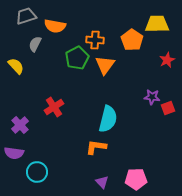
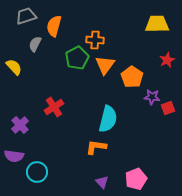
orange semicircle: moved 1 px left; rotated 95 degrees clockwise
orange pentagon: moved 37 px down
yellow semicircle: moved 2 px left, 1 px down
purple semicircle: moved 3 px down
pink pentagon: rotated 20 degrees counterclockwise
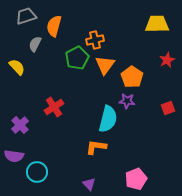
orange cross: rotated 18 degrees counterclockwise
yellow semicircle: moved 3 px right
purple star: moved 25 px left, 4 px down
purple triangle: moved 13 px left, 2 px down
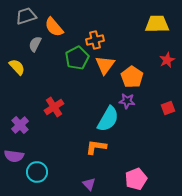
orange semicircle: moved 1 px down; rotated 55 degrees counterclockwise
cyan semicircle: rotated 16 degrees clockwise
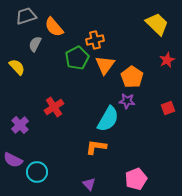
yellow trapezoid: rotated 45 degrees clockwise
purple semicircle: moved 1 px left, 4 px down; rotated 18 degrees clockwise
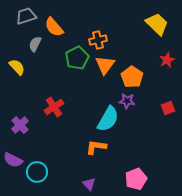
orange cross: moved 3 px right
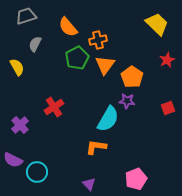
orange semicircle: moved 14 px right
yellow semicircle: rotated 12 degrees clockwise
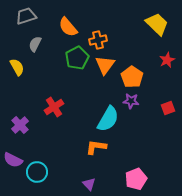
purple star: moved 4 px right
